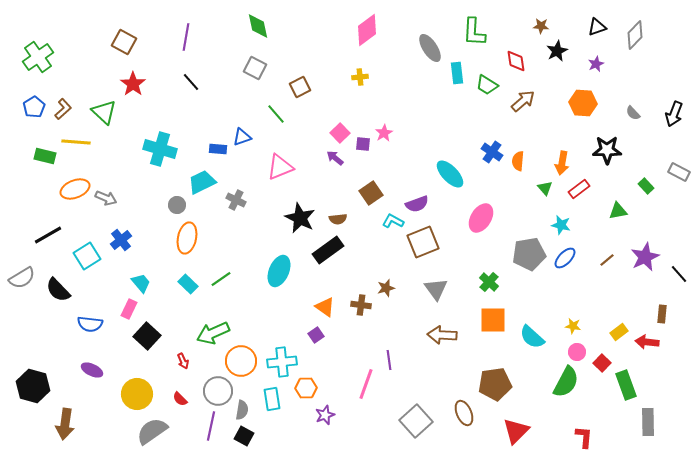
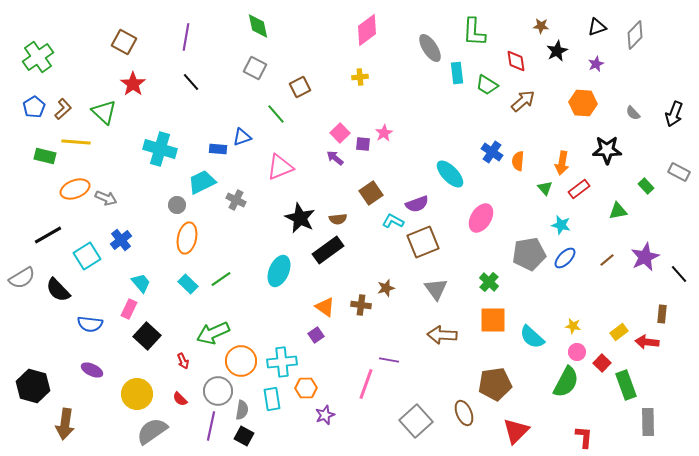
purple line at (389, 360): rotated 72 degrees counterclockwise
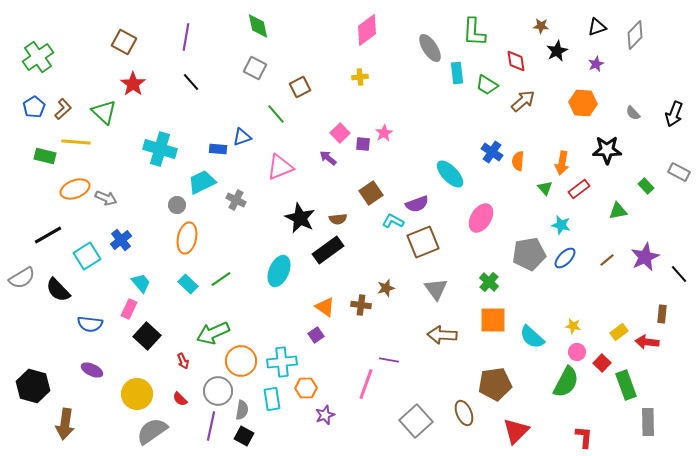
purple arrow at (335, 158): moved 7 px left
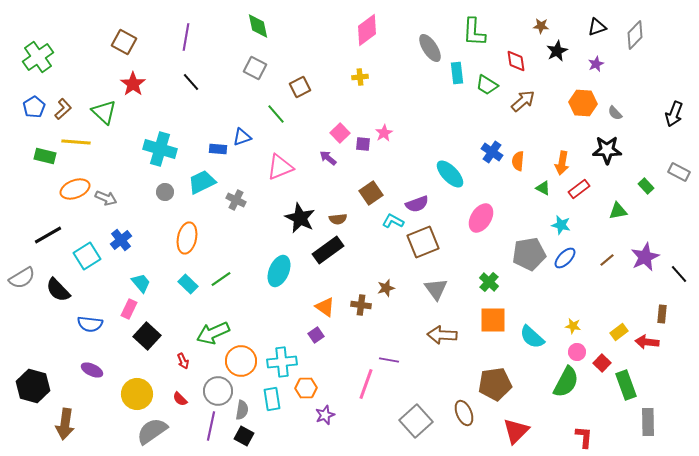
gray semicircle at (633, 113): moved 18 px left
green triangle at (545, 188): moved 2 px left; rotated 21 degrees counterclockwise
gray circle at (177, 205): moved 12 px left, 13 px up
